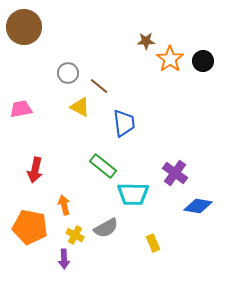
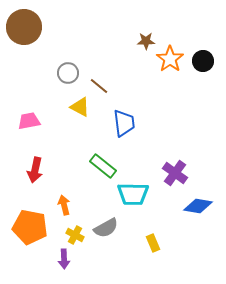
pink trapezoid: moved 8 px right, 12 px down
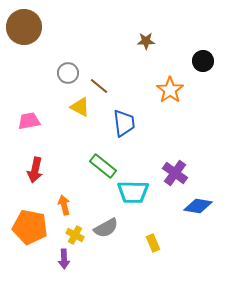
orange star: moved 31 px down
cyan trapezoid: moved 2 px up
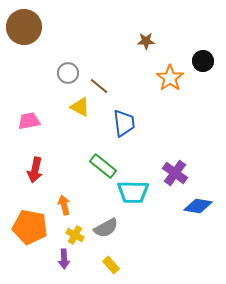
orange star: moved 12 px up
yellow rectangle: moved 42 px left, 22 px down; rotated 18 degrees counterclockwise
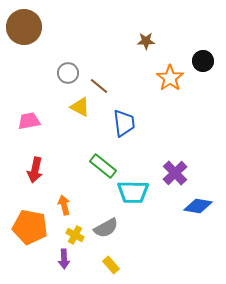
purple cross: rotated 10 degrees clockwise
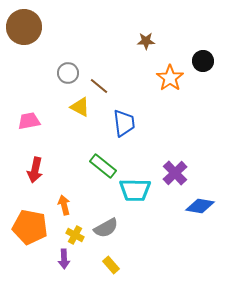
cyan trapezoid: moved 2 px right, 2 px up
blue diamond: moved 2 px right
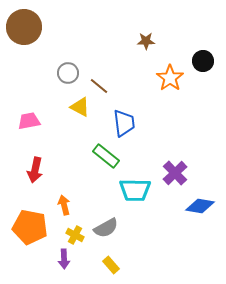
green rectangle: moved 3 px right, 10 px up
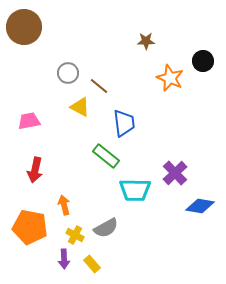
orange star: rotated 12 degrees counterclockwise
yellow rectangle: moved 19 px left, 1 px up
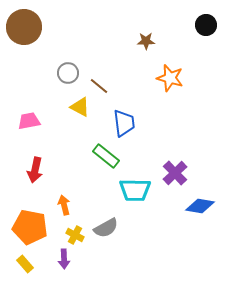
black circle: moved 3 px right, 36 px up
orange star: rotated 8 degrees counterclockwise
yellow rectangle: moved 67 px left
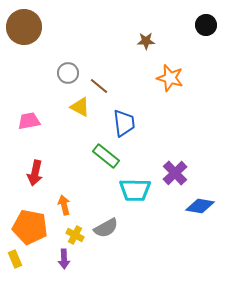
red arrow: moved 3 px down
yellow rectangle: moved 10 px left, 5 px up; rotated 18 degrees clockwise
